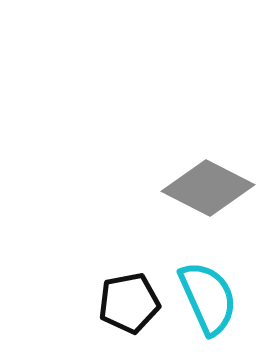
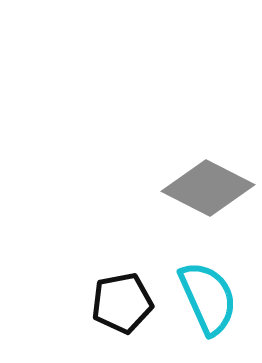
black pentagon: moved 7 px left
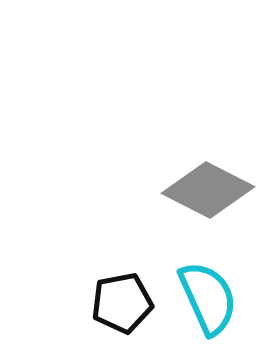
gray diamond: moved 2 px down
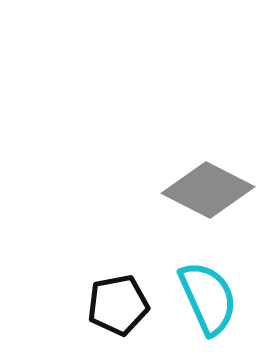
black pentagon: moved 4 px left, 2 px down
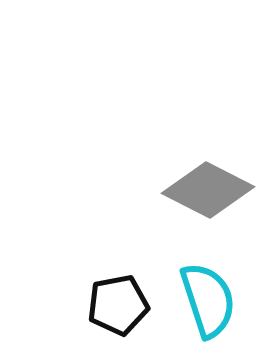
cyan semicircle: moved 2 px down; rotated 6 degrees clockwise
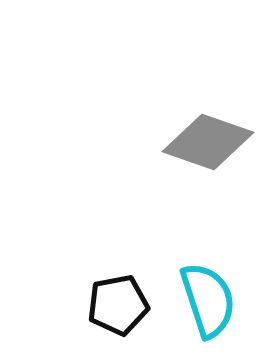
gray diamond: moved 48 px up; rotated 8 degrees counterclockwise
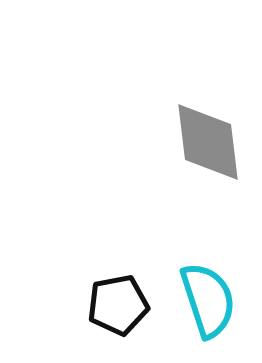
gray diamond: rotated 64 degrees clockwise
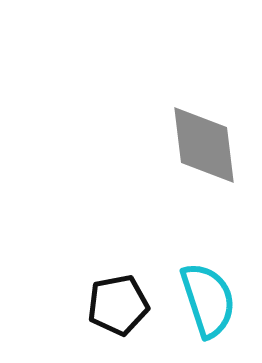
gray diamond: moved 4 px left, 3 px down
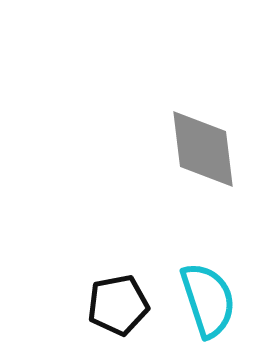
gray diamond: moved 1 px left, 4 px down
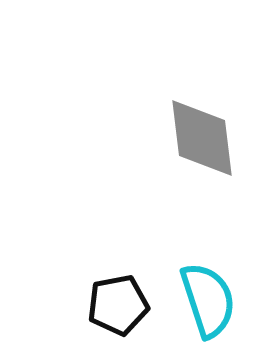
gray diamond: moved 1 px left, 11 px up
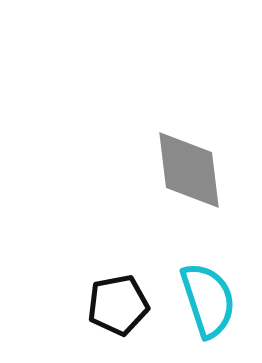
gray diamond: moved 13 px left, 32 px down
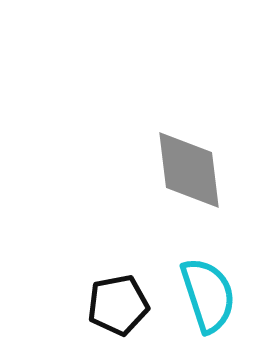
cyan semicircle: moved 5 px up
